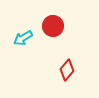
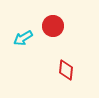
red diamond: moved 1 px left; rotated 35 degrees counterclockwise
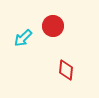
cyan arrow: rotated 12 degrees counterclockwise
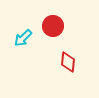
red diamond: moved 2 px right, 8 px up
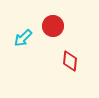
red diamond: moved 2 px right, 1 px up
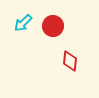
cyan arrow: moved 15 px up
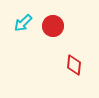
red diamond: moved 4 px right, 4 px down
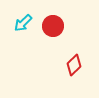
red diamond: rotated 40 degrees clockwise
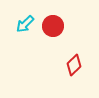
cyan arrow: moved 2 px right, 1 px down
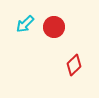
red circle: moved 1 px right, 1 px down
